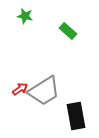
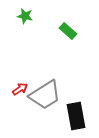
gray trapezoid: moved 1 px right, 4 px down
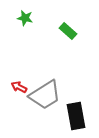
green star: moved 2 px down
red arrow: moved 1 px left, 2 px up; rotated 119 degrees counterclockwise
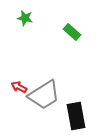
green rectangle: moved 4 px right, 1 px down
gray trapezoid: moved 1 px left
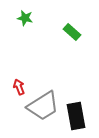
red arrow: rotated 42 degrees clockwise
gray trapezoid: moved 1 px left, 11 px down
